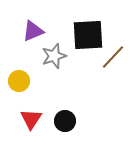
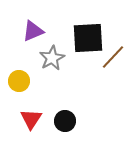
black square: moved 3 px down
gray star: moved 2 px left, 2 px down; rotated 10 degrees counterclockwise
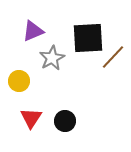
red triangle: moved 1 px up
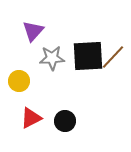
purple triangle: rotated 25 degrees counterclockwise
black square: moved 18 px down
gray star: rotated 25 degrees clockwise
red triangle: rotated 30 degrees clockwise
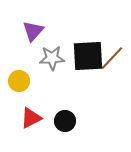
brown line: moved 1 px left, 1 px down
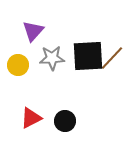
yellow circle: moved 1 px left, 16 px up
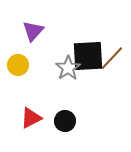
gray star: moved 16 px right, 10 px down; rotated 30 degrees counterclockwise
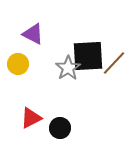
purple triangle: moved 3 px down; rotated 45 degrees counterclockwise
brown line: moved 2 px right, 5 px down
yellow circle: moved 1 px up
black circle: moved 5 px left, 7 px down
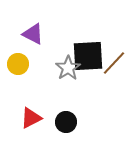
black circle: moved 6 px right, 6 px up
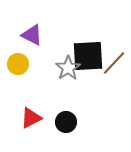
purple triangle: moved 1 px left, 1 px down
